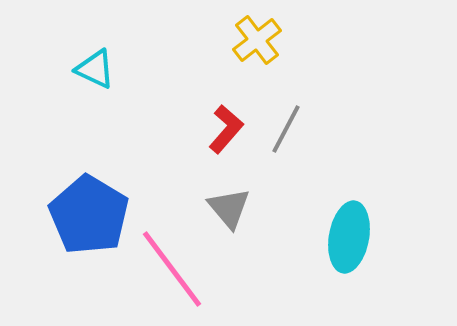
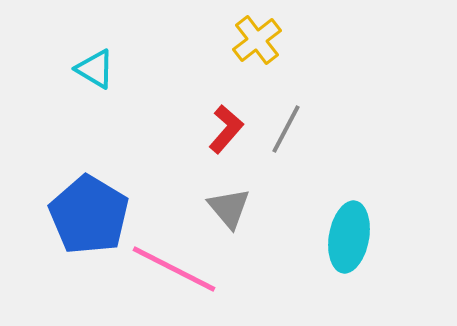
cyan triangle: rotated 6 degrees clockwise
pink line: moved 2 px right; rotated 26 degrees counterclockwise
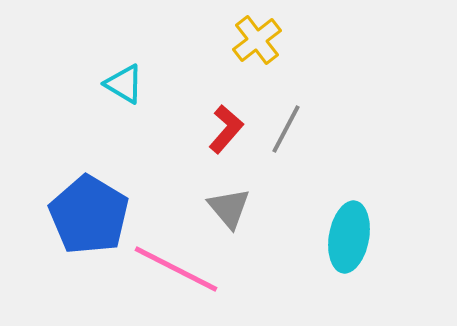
cyan triangle: moved 29 px right, 15 px down
pink line: moved 2 px right
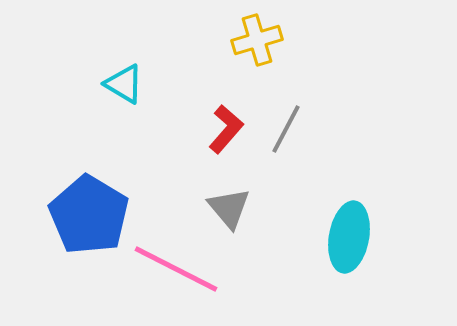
yellow cross: rotated 21 degrees clockwise
